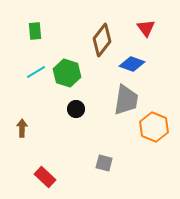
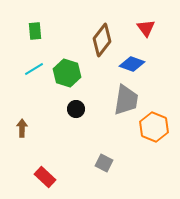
cyan line: moved 2 px left, 3 px up
gray square: rotated 12 degrees clockwise
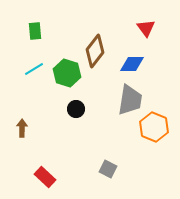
brown diamond: moved 7 px left, 11 px down
blue diamond: rotated 20 degrees counterclockwise
gray trapezoid: moved 4 px right
gray square: moved 4 px right, 6 px down
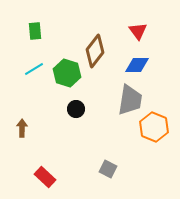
red triangle: moved 8 px left, 3 px down
blue diamond: moved 5 px right, 1 px down
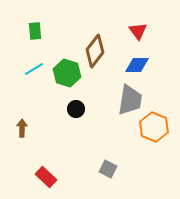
red rectangle: moved 1 px right
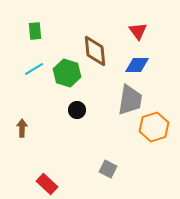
brown diamond: rotated 44 degrees counterclockwise
black circle: moved 1 px right, 1 px down
orange hexagon: rotated 20 degrees clockwise
red rectangle: moved 1 px right, 7 px down
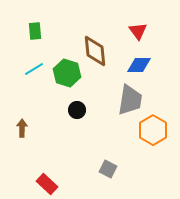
blue diamond: moved 2 px right
orange hexagon: moved 1 px left, 3 px down; rotated 12 degrees counterclockwise
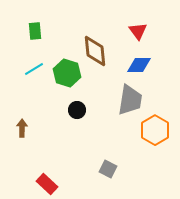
orange hexagon: moved 2 px right
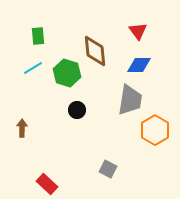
green rectangle: moved 3 px right, 5 px down
cyan line: moved 1 px left, 1 px up
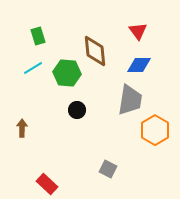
green rectangle: rotated 12 degrees counterclockwise
green hexagon: rotated 12 degrees counterclockwise
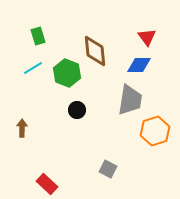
red triangle: moved 9 px right, 6 px down
green hexagon: rotated 16 degrees clockwise
orange hexagon: moved 1 px down; rotated 12 degrees clockwise
